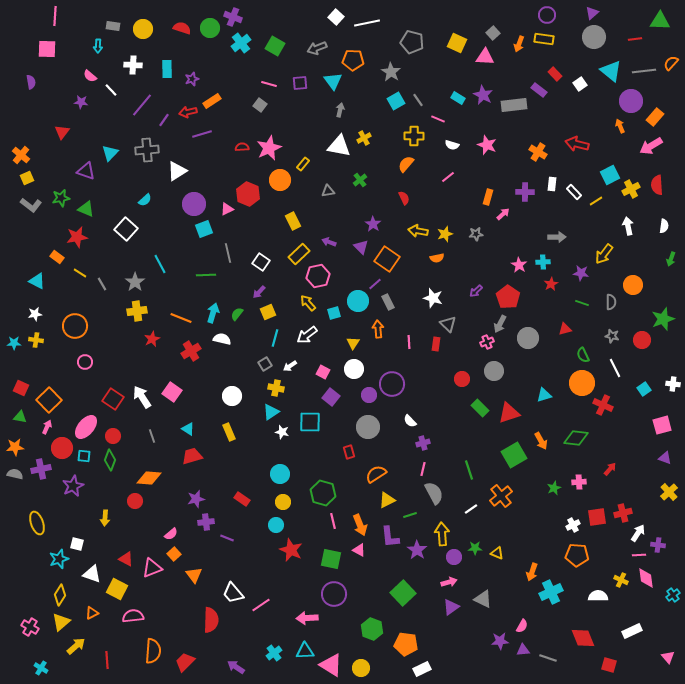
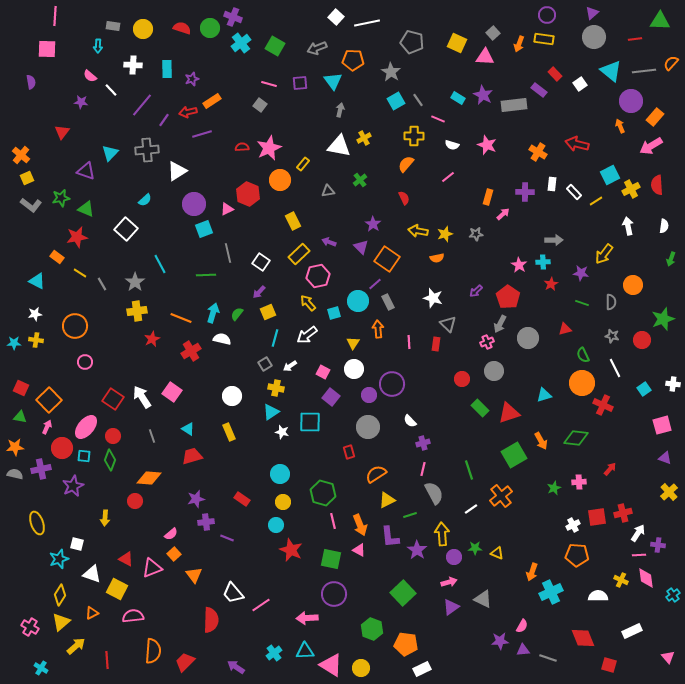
gray arrow at (557, 237): moved 3 px left, 3 px down
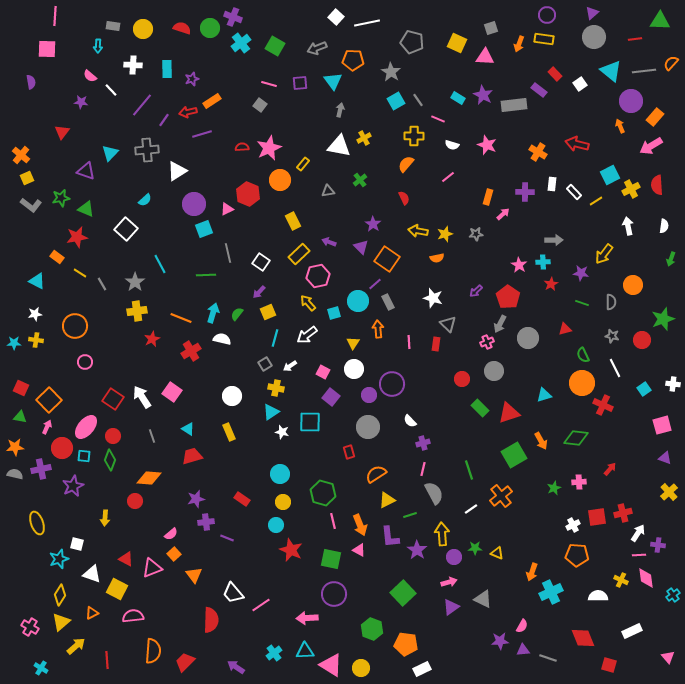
gray square at (493, 33): moved 2 px left, 5 px up; rotated 24 degrees clockwise
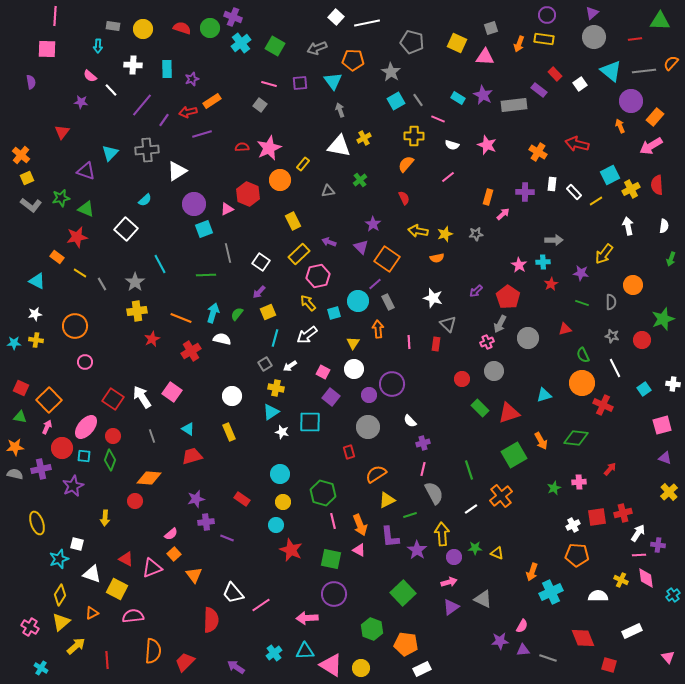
gray arrow at (340, 110): rotated 32 degrees counterclockwise
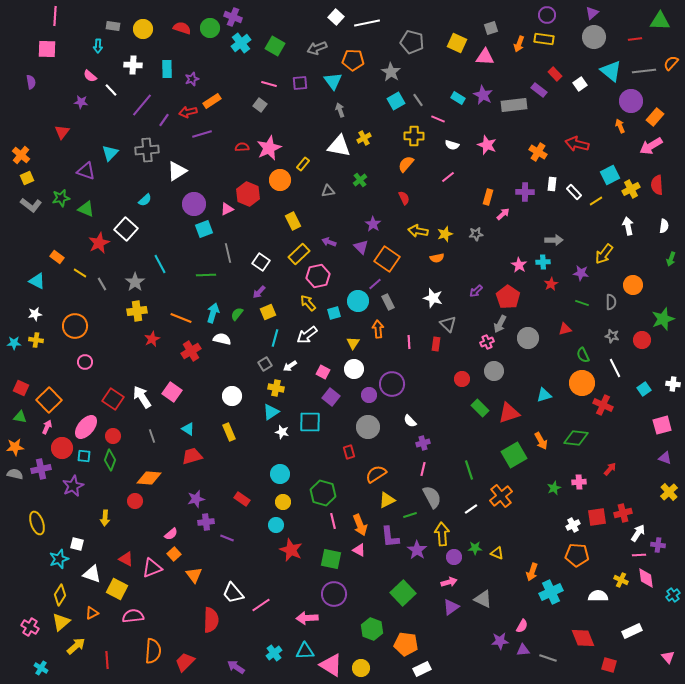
red star at (77, 237): moved 22 px right, 6 px down; rotated 15 degrees counterclockwise
gray semicircle at (434, 493): moved 2 px left, 4 px down
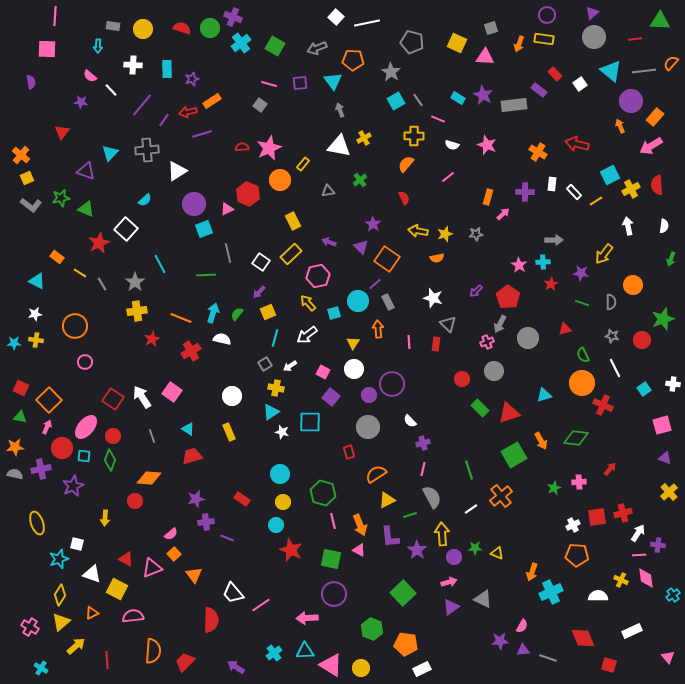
yellow rectangle at (299, 254): moved 8 px left
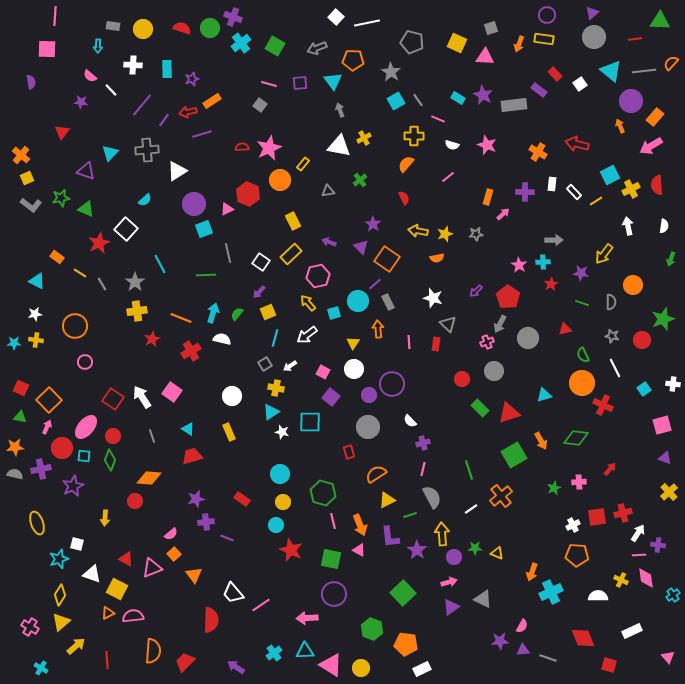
orange triangle at (92, 613): moved 16 px right
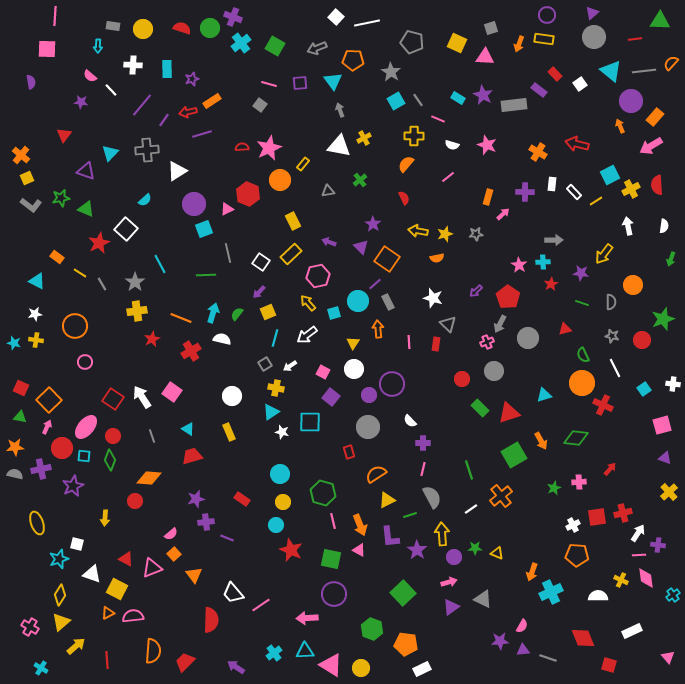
red triangle at (62, 132): moved 2 px right, 3 px down
cyan star at (14, 343): rotated 16 degrees clockwise
purple cross at (423, 443): rotated 16 degrees clockwise
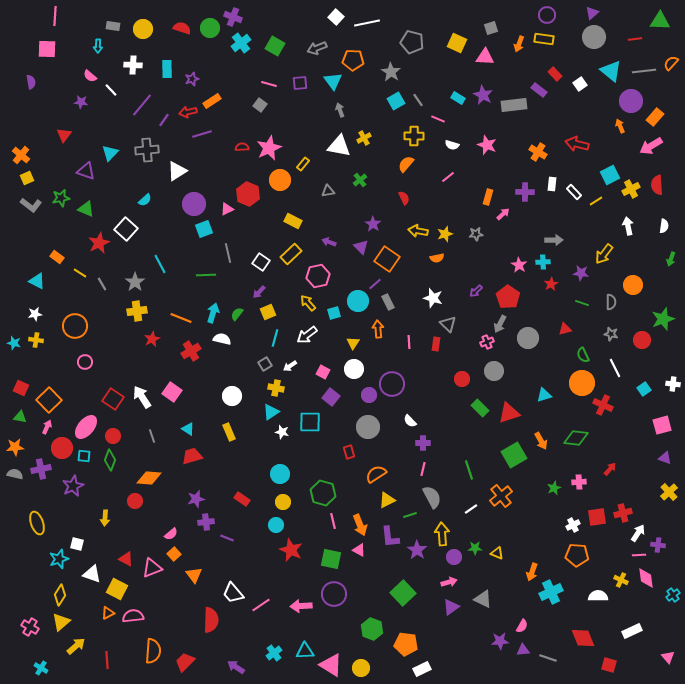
yellow rectangle at (293, 221): rotated 36 degrees counterclockwise
gray star at (612, 336): moved 1 px left, 2 px up
pink arrow at (307, 618): moved 6 px left, 12 px up
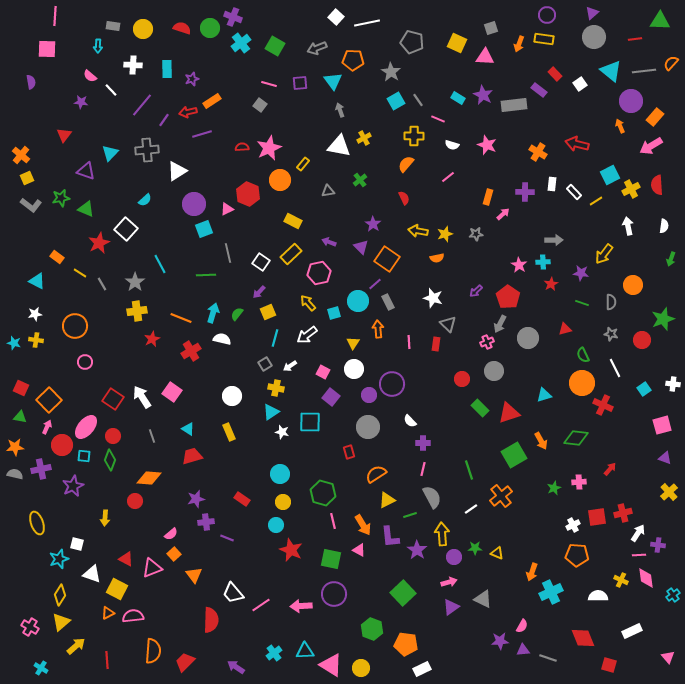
pink hexagon at (318, 276): moved 1 px right, 3 px up
red circle at (62, 448): moved 3 px up
orange arrow at (360, 525): moved 3 px right; rotated 10 degrees counterclockwise
